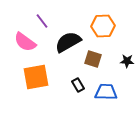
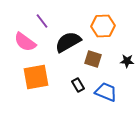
blue trapezoid: rotated 20 degrees clockwise
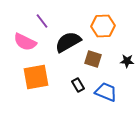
pink semicircle: rotated 10 degrees counterclockwise
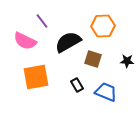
pink semicircle: moved 1 px up
black rectangle: moved 1 px left
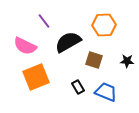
purple line: moved 2 px right
orange hexagon: moved 1 px right, 1 px up
pink semicircle: moved 5 px down
brown square: moved 1 px right, 1 px down
orange square: rotated 12 degrees counterclockwise
black rectangle: moved 1 px right, 2 px down
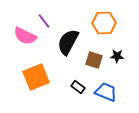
orange hexagon: moved 2 px up
black semicircle: rotated 32 degrees counterclockwise
pink semicircle: moved 10 px up
black star: moved 10 px left, 5 px up
black rectangle: rotated 24 degrees counterclockwise
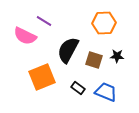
purple line: rotated 21 degrees counterclockwise
black semicircle: moved 8 px down
orange square: moved 6 px right
black rectangle: moved 1 px down
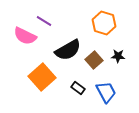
orange hexagon: rotated 20 degrees clockwise
black semicircle: rotated 148 degrees counterclockwise
black star: moved 1 px right
brown square: rotated 30 degrees clockwise
orange square: rotated 20 degrees counterclockwise
blue trapezoid: rotated 40 degrees clockwise
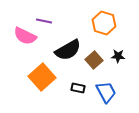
purple line: rotated 21 degrees counterclockwise
black rectangle: rotated 24 degrees counterclockwise
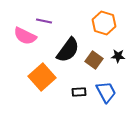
black semicircle: rotated 24 degrees counterclockwise
brown square: rotated 12 degrees counterclockwise
black rectangle: moved 1 px right, 4 px down; rotated 16 degrees counterclockwise
